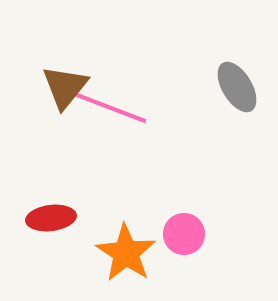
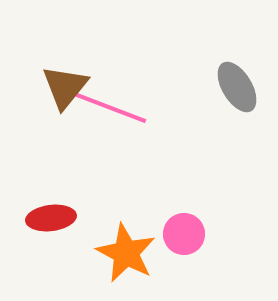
orange star: rotated 6 degrees counterclockwise
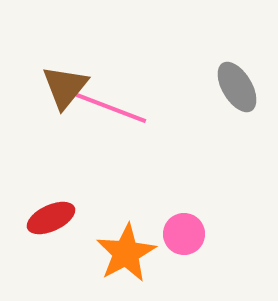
red ellipse: rotated 18 degrees counterclockwise
orange star: rotated 16 degrees clockwise
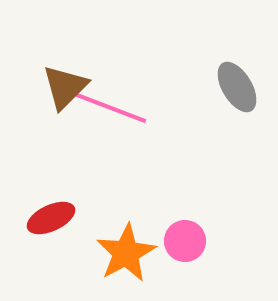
brown triangle: rotated 6 degrees clockwise
pink circle: moved 1 px right, 7 px down
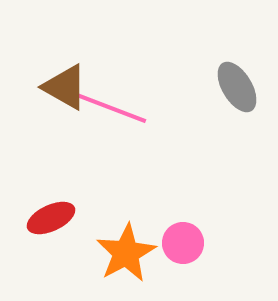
brown triangle: rotated 45 degrees counterclockwise
pink circle: moved 2 px left, 2 px down
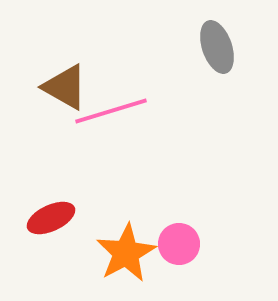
gray ellipse: moved 20 px left, 40 px up; rotated 12 degrees clockwise
pink line: moved 3 px down; rotated 38 degrees counterclockwise
pink circle: moved 4 px left, 1 px down
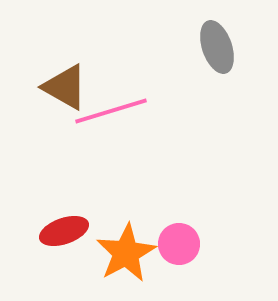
red ellipse: moved 13 px right, 13 px down; rotated 6 degrees clockwise
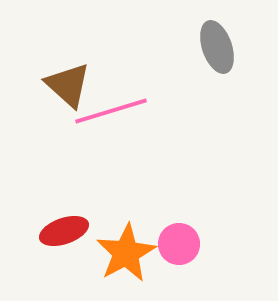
brown triangle: moved 3 px right, 2 px up; rotated 12 degrees clockwise
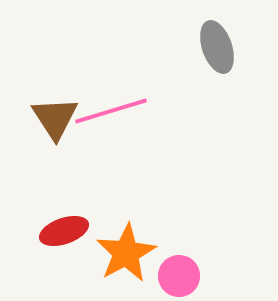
brown triangle: moved 13 px left, 33 px down; rotated 15 degrees clockwise
pink circle: moved 32 px down
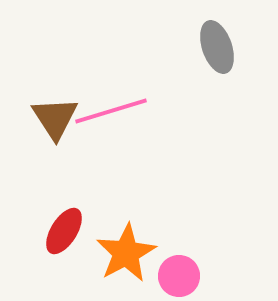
red ellipse: rotated 39 degrees counterclockwise
